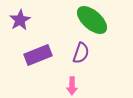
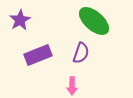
green ellipse: moved 2 px right, 1 px down
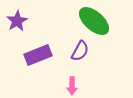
purple star: moved 3 px left, 1 px down
purple semicircle: moved 1 px left, 2 px up; rotated 10 degrees clockwise
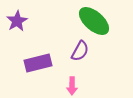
purple rectangle: moved 8 px down; rotated 8 degrees clockwise
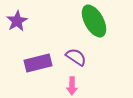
green ellipse: rotated 20 degrees clockwise
purple semicircle: moved 4 px left, 6 px down; rotated 85 degrees counterclockwise
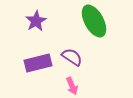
purple star: moved 19 px right
purple semicircle: moved 4 px left
pink arrow: rotated 24 degrees counterclockwise
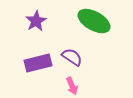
green ellipse: rotated 32 degrees counterclockwise
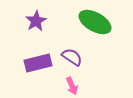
green ellipse: moved 1 px right, 1 px down
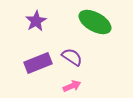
purple rectangle: rotated 8 degrees counterclockwise
pink arrow: rotated 90 degrees counterclockwise
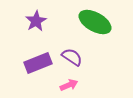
pink arrow: moved 3 px left, 1 px up
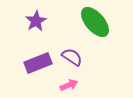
green ellipse: rotated 20 degrees clockwise
